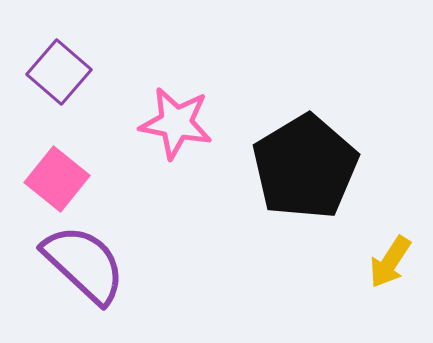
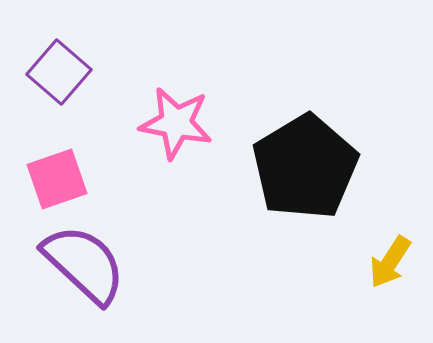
pink square: rotated 32 degrees clockwise
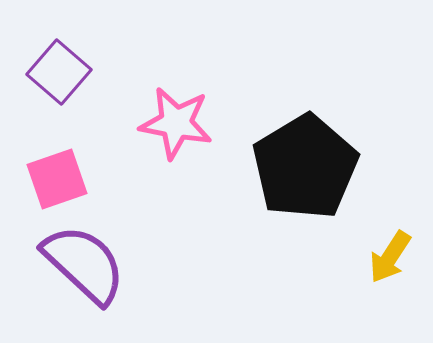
yellow arrow: moved 5 px up
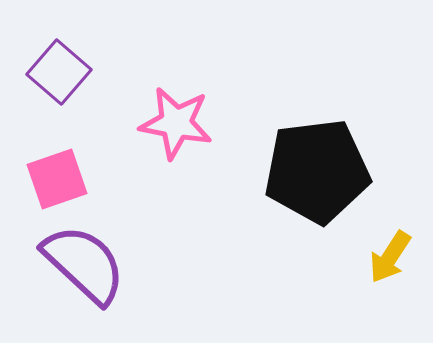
black pentagon: moved 12 px right, 4 px down; rotated 24 degrees clockwise
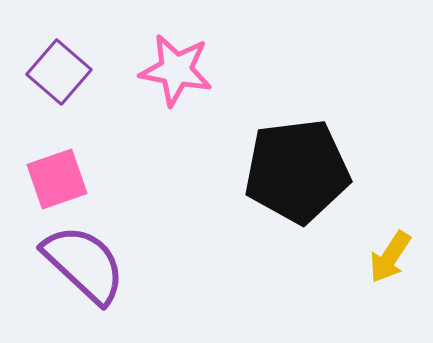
pink star: moved 53 px up
black pentagon: moved 20 px left
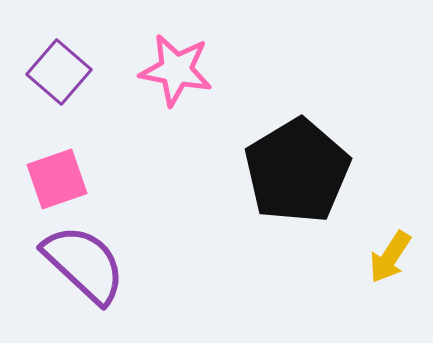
black pentagon: rotated 24 degrees counterclockwise
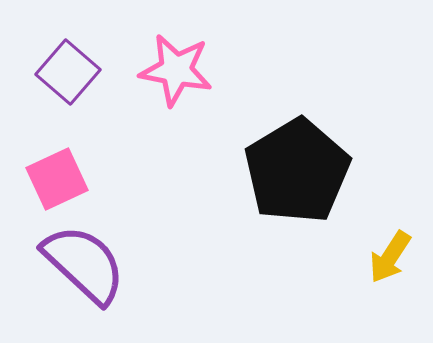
purple square: moved 9 px right
pink square: rotated 6 degrees counterclockwise
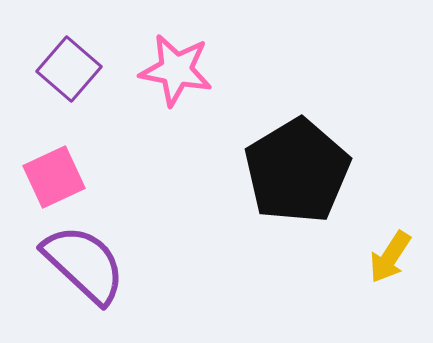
purple square: moved 1 px right, 3 px up
pink square: moved 3 px left, 2 px up
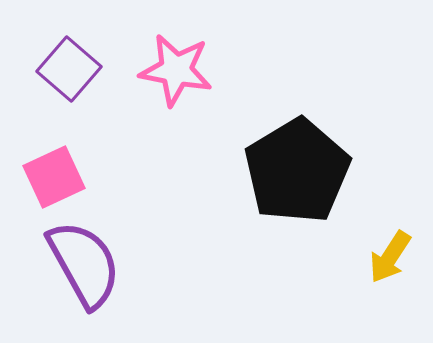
purple semicircle: rotated 18 degrees clockwise
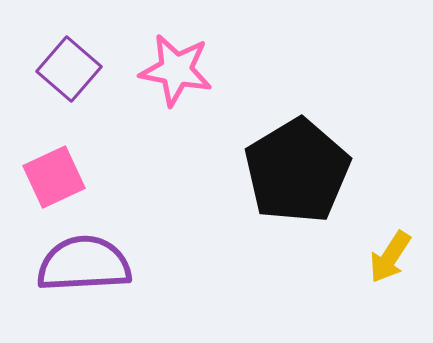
purple semicircle: rotated 64 degrees counterclockwise
